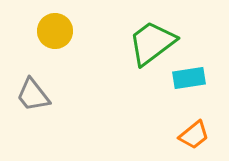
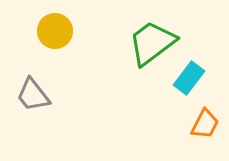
cyan rectangle: rotated 44 degrees counterclockwise
orange trapezoid: moved 11 px right, 11 px up; rotated 24 degrees counterclockwise
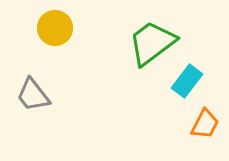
yellow circle: moved 3 px up
cyan rectangle: moved 2 px left, 3 px down
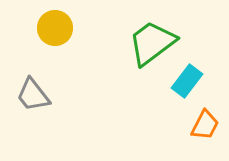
orange trapezoid: moved 1 px down
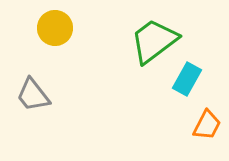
green trapezoid: moved 2 px right, 2 px up
cyan rectangle: moved 2 px up; rotated 8 degrees counterclockwise
orange trapezoid: moved 2 px right
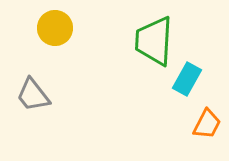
green trapezoid: rotated 50 degrees counterclockwise
orange trapezoid: moved 1 px up
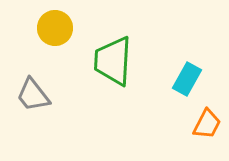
green trapezoid: moved 41 px left, 20 px down
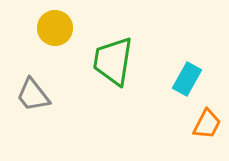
green trapezoid: rotated 6 degrees clockwise
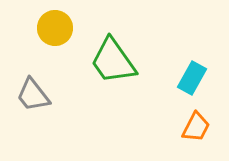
green trapezoid: rotated 44 degrees counterclockwise
cyan rectangle: moved 5 px right, 1 px up
orange trapezoid: moved 11 px left, 3 px down
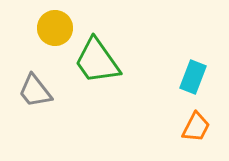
green trapezoid: moved 16 px left
cyan rectangle: moved 1 px right, 1 px up; rotated 8 degrees counterclockwise
gray trapezoid: moved 2 px right, 4 px up
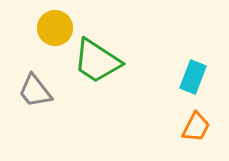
green trapezoid: rotated 22 degrees counterclockwise
